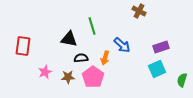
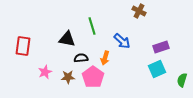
black triangle: moved 2 px left
blue arrow: moved 4 px up
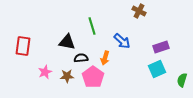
black triangle: moved 3 px down
brown star: moved 1 px left, 1 px up
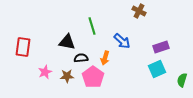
red rectangle: moved 1 px down
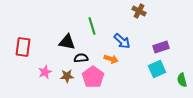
orange arrow: moved 6 px right, 1 px down; rotated 88 degrees counterclockwise
green semicircle: rotated 32 degrees counterclockwise
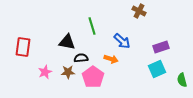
brown star: moved 1 px right, 4 px up
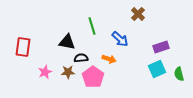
brown cross: moved 1 px left, 3 px down; rotated 16 degrees clockwise
blue arrow: moved 2 px left, 2 px up
orange arrow: moved 2 px left
green semicircle: moved 3 px left, 6 px up
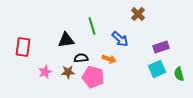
black triangle: moved 1 px left, 2 px up; rotated 18 degrees counterclockwise
pink pentagon: rotated 20 degrees counterclockwise
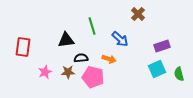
purple rectangle: moved 1 px right, 1 px up
